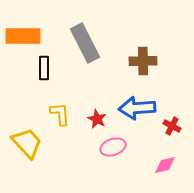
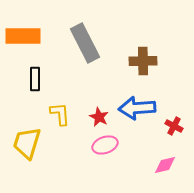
black rectangle: moved 9 px left, 11 px down
red star: moved 2 px right, 2 px up
red cross: moved 2 px right
yellow trapezoid: rotated 120 degrees counterclockwise
pink ellipse: moved 8 px left, 2 px up
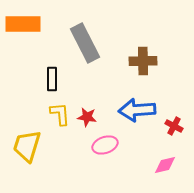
orange rectangle: moved 12 px up
black rectangle: moved 17 px right
blue arrow: moved 2 px down
red star: moved 12 px left; rotated 18 degrees counterclockwise
yellow trapezoid: moved 3 px down
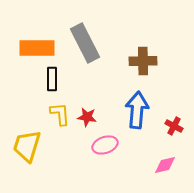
orange rectangle: moved 14 px right, 24 px down
blue arrow: rotated 99 degrees clockwise
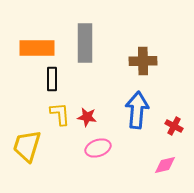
gray rectangle: rotated 27 degrees clockwise
pink ellipse: moved 7 px left, 3 px down
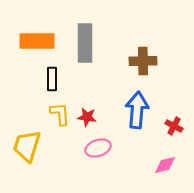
orange rectangle: moved 7 px up
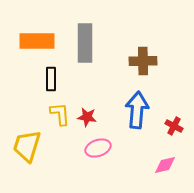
black rectangle: moved 1 px left
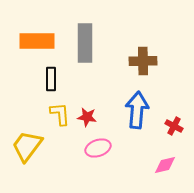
yellow trapezoid: rotated 20 degrees clockwise
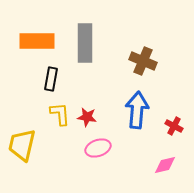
brown cross: rotated 24 degrees clockwise
black rectangle: rotated 10 degrees clockwise
yellow trapezoid: moved 5 px left, 1 px up; rotated 24 degrees counterclockwise
